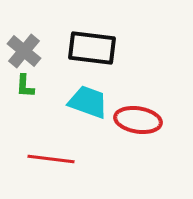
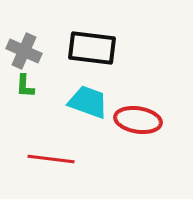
gray cross: rotated 16 degrees counterclockwise
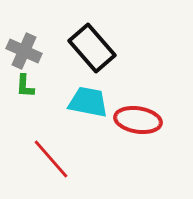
black rectangle: rotated 42 degrees clockwise
cyan trapezoid: rotated 9 degrees counterclockwise
red line: rotated 42 degrees clockwise
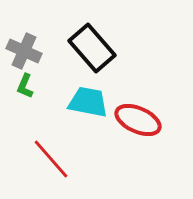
green L-shape: rotated 20 degrees clockwise
red ellipse: rotated 15 degrees clockwise
